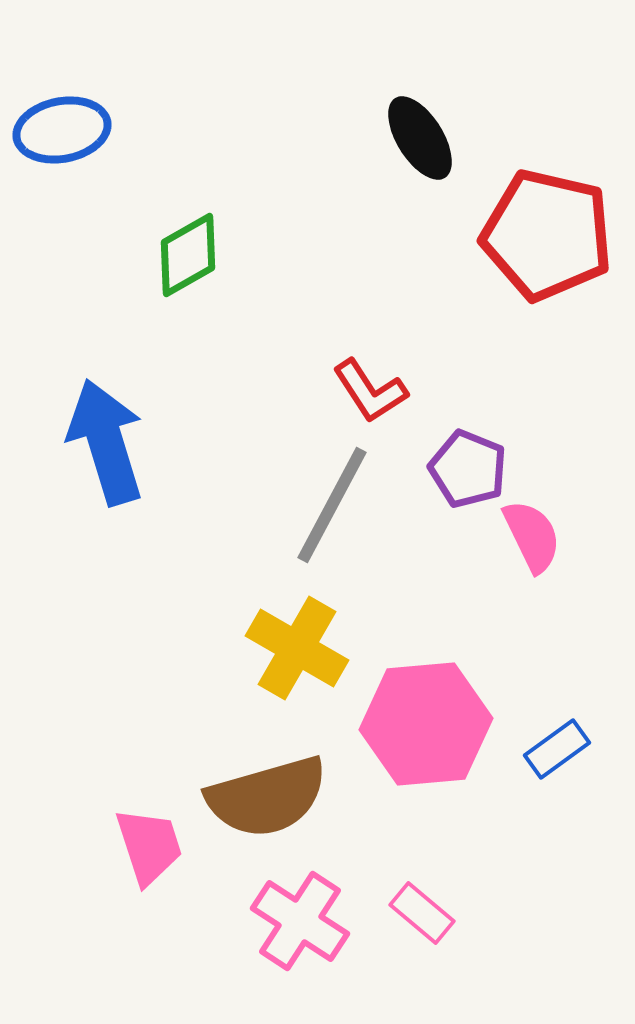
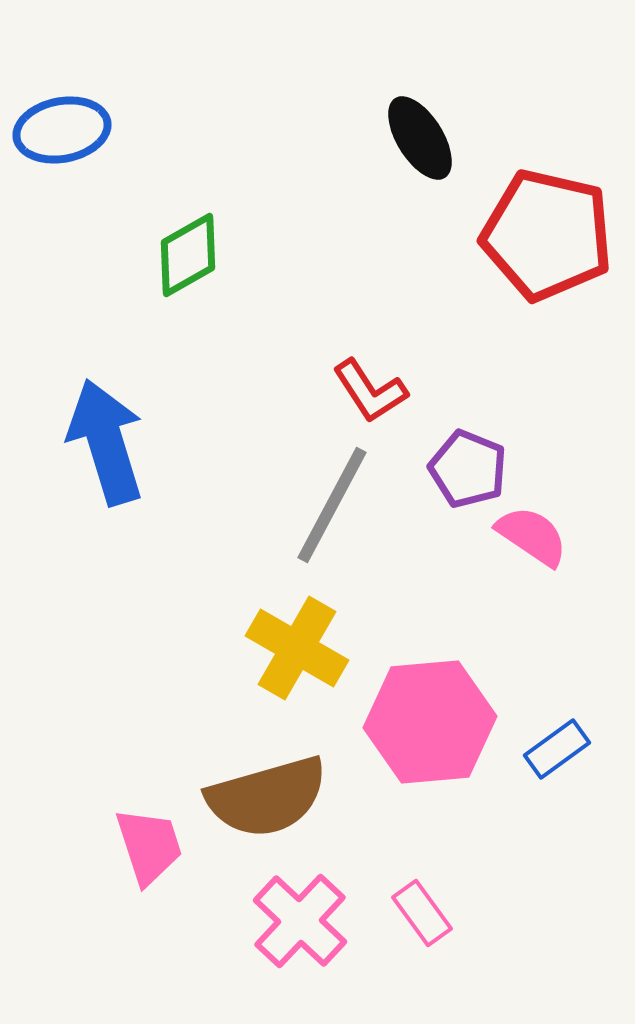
pink semicircle: rotated 30 degrees counterclockwise
pink hexagon: moved 4 px right, 2 px up
pink rectangle: rotated 14 degrees clockwise
pink cross: rotated 10 degrees clockwise
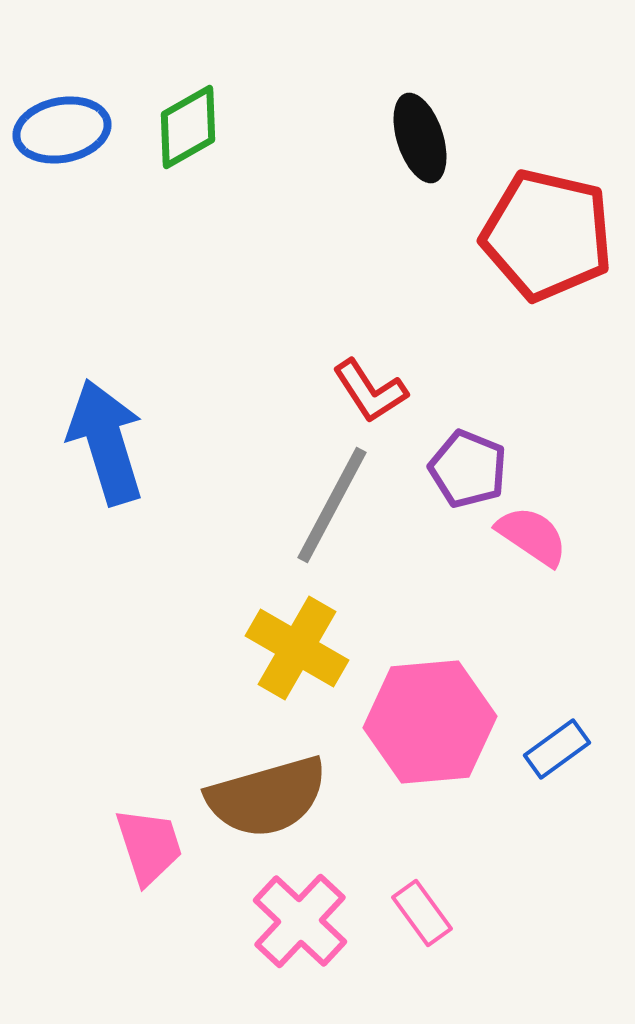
black ellipse: rotated 14 degrees clockwise
green diamond: moved 128 px up
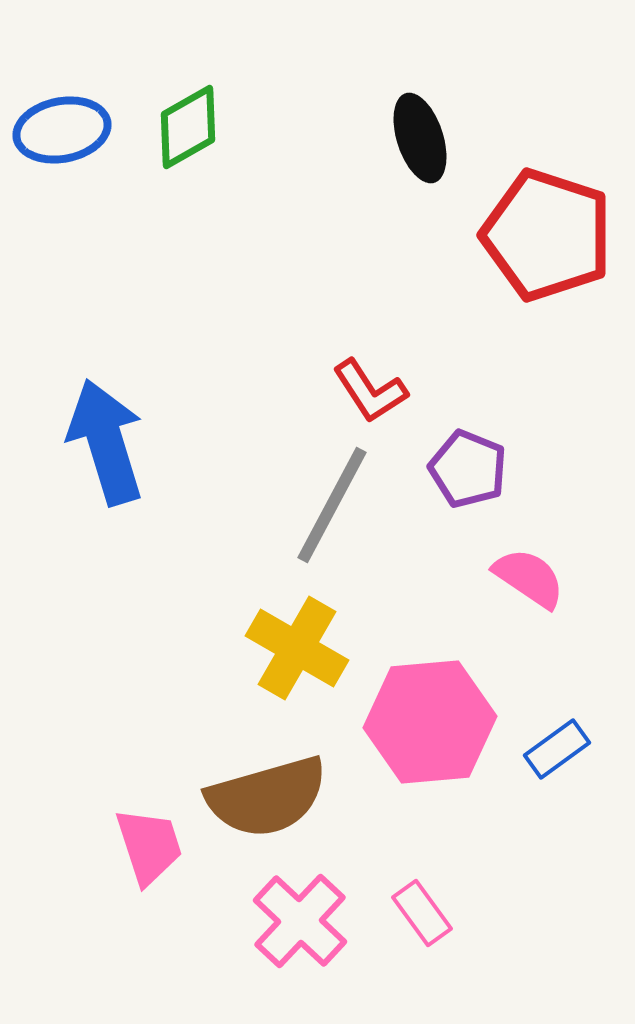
red pentagon: rotated 5 degrees clockwise
pink semicircle: moved 3 px left, 42 px down
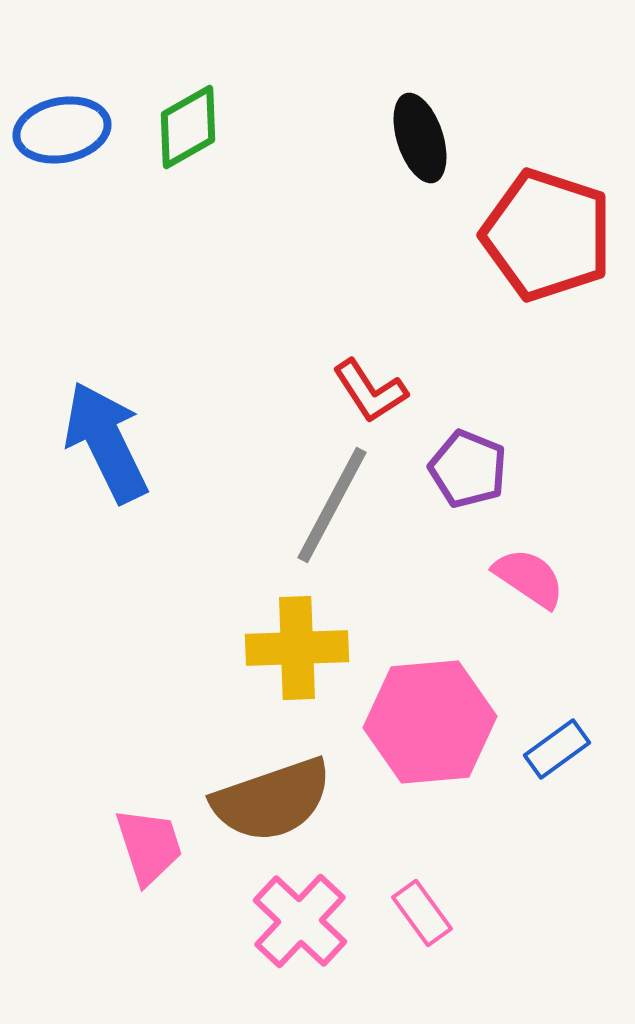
blue arrow: rotated 9 degrees counterclockwise
yellow cross: rotated 32 degrees counterclockwise
brown semicircle: moved 5 px right, 3 px down; rotated 3 degrees counterclockwise
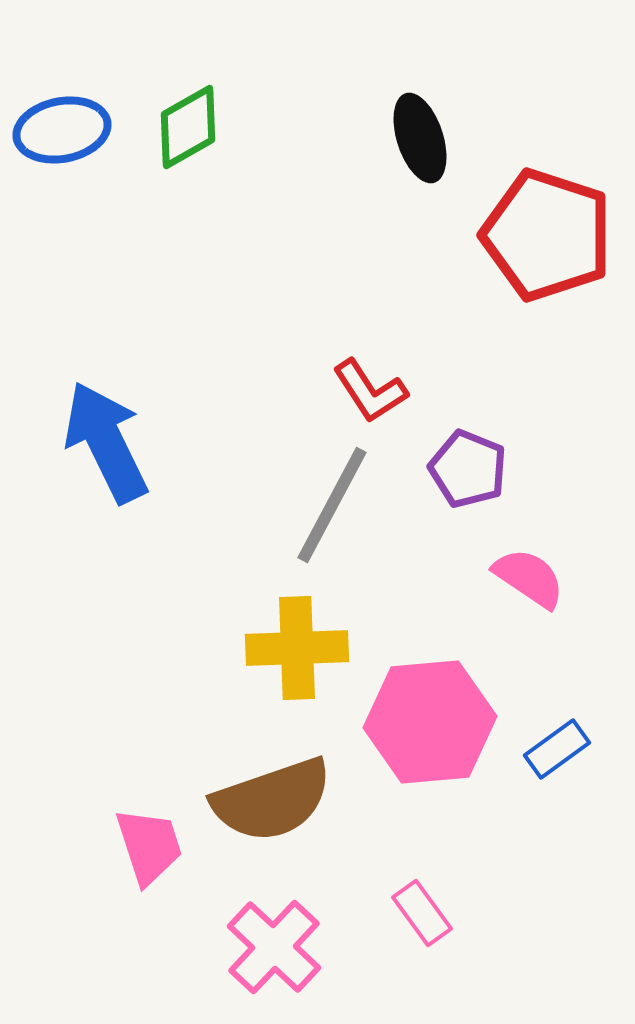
pink cross: moved 26 px left, 26 px down
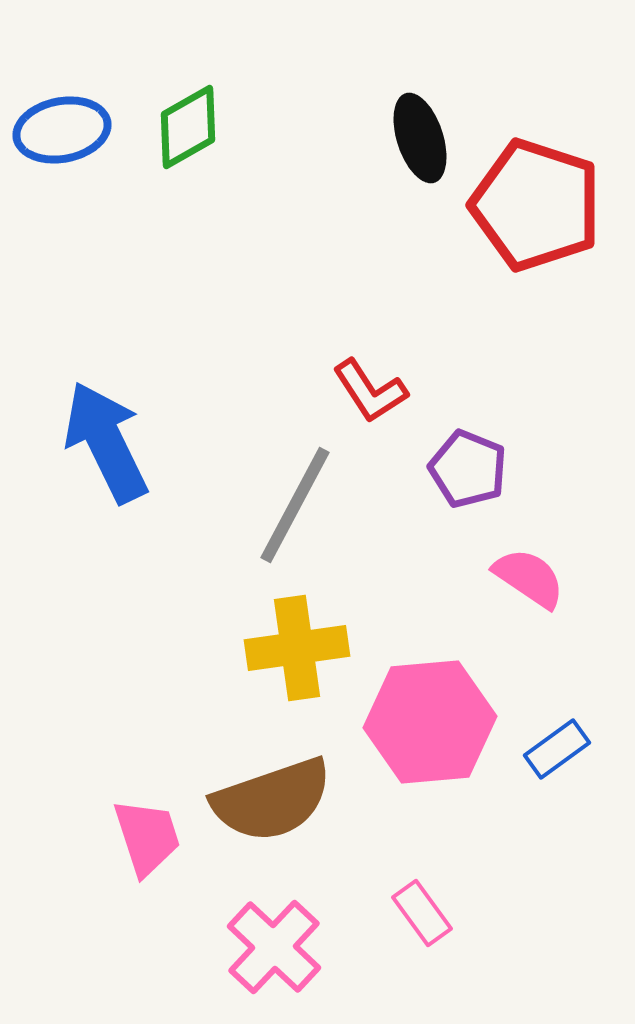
red pentagon: moved 11 px left, 30 px up
gray line: moved 37 px left
yellow cross: rotated 6 degrees counterclockwise
pink trapezoid: moved 2 px left, 9 px up
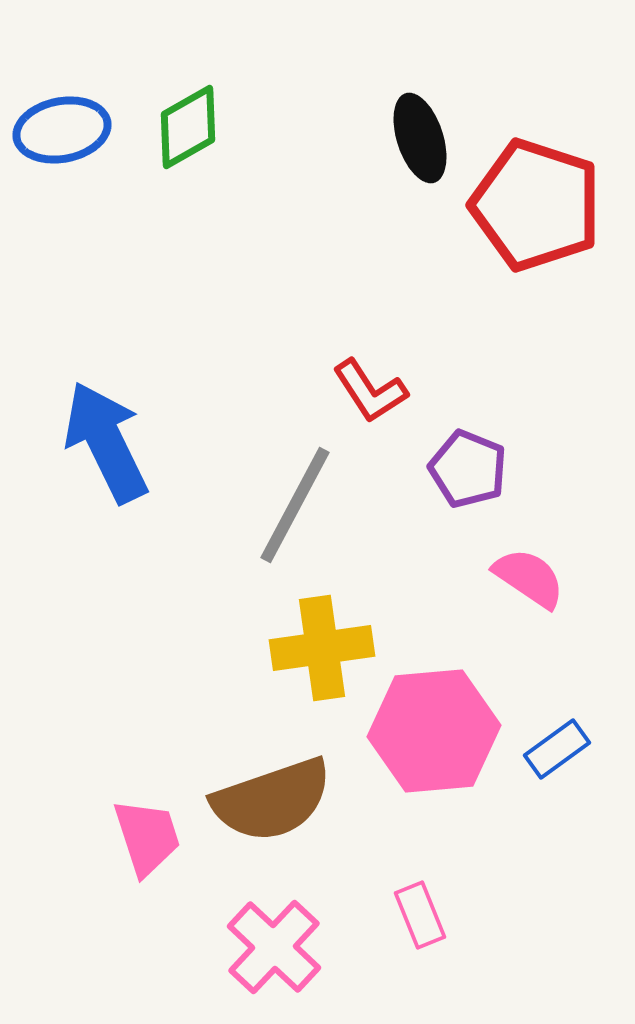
yellow cross: moved 25 px right
pink hexagon: moved 4 px right, 9 px down
pink rectangle: moved 2 px left, 2 px down; rotated 14 degrees clockwise
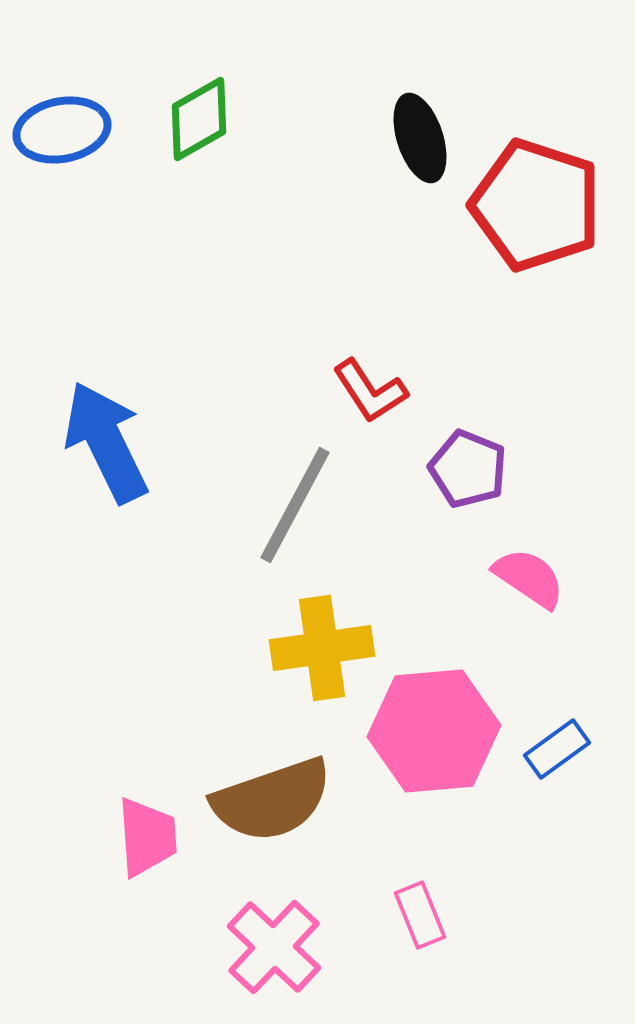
green diamond: moved 11 px right, 8 px up
pink trapezoid: rotated 14 degrees clockwise
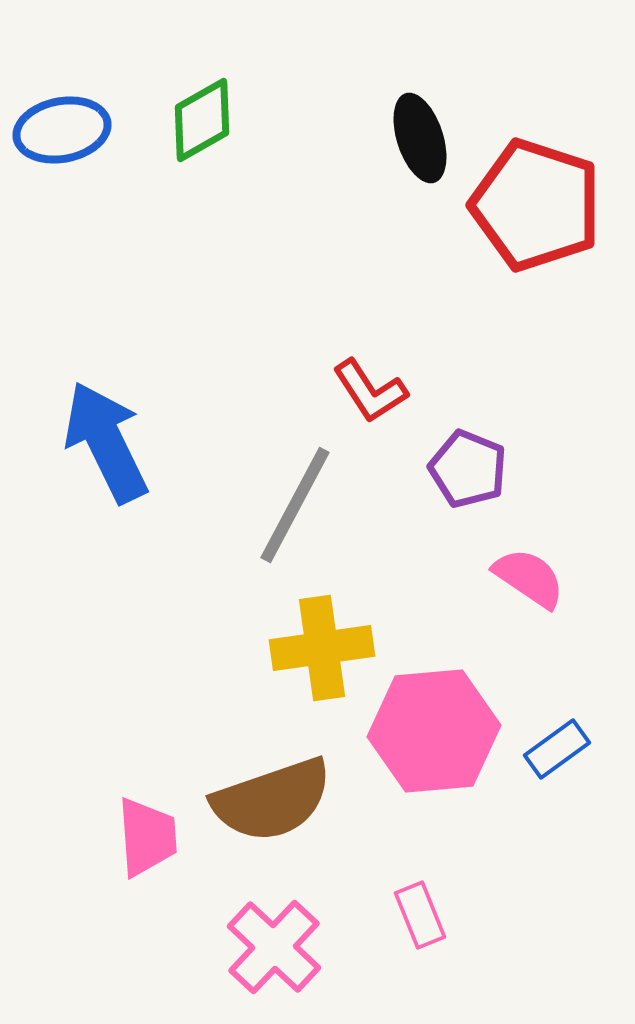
green diamond: moved 3 px right, 1 px down
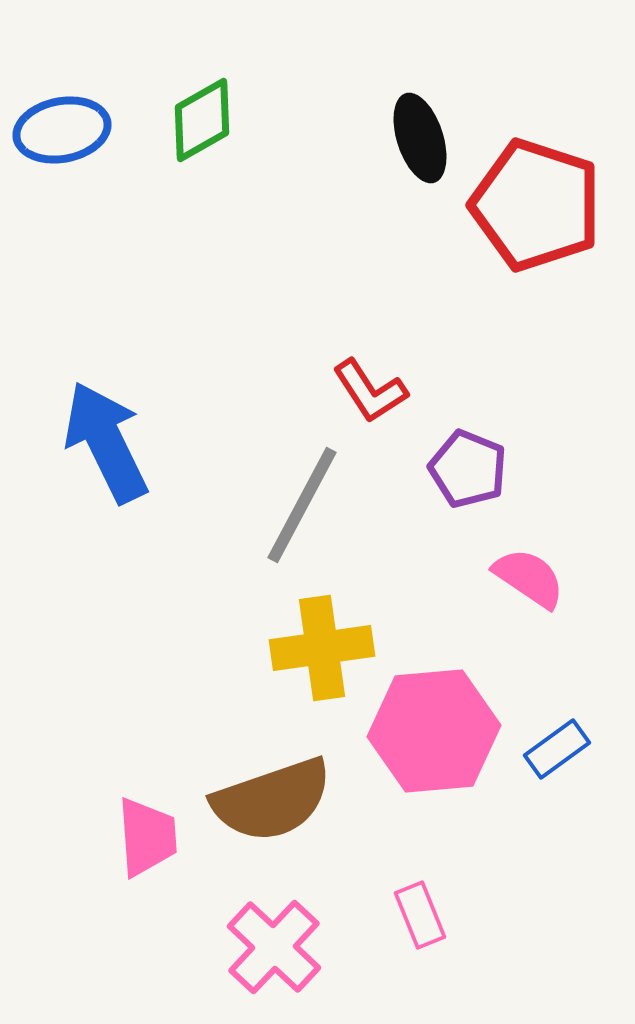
gray line: moved 7 px right
